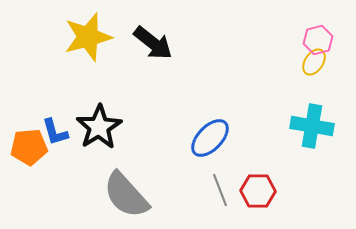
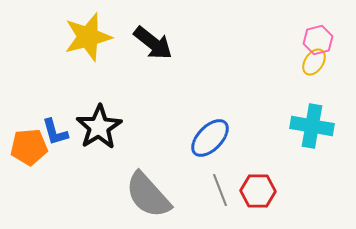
gray semicircle: moved 22 px right
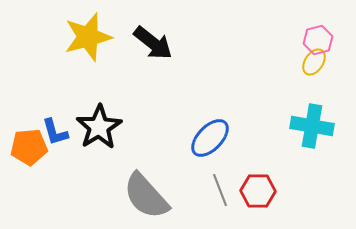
gray semicircle: moved 2 px left, 1 px down
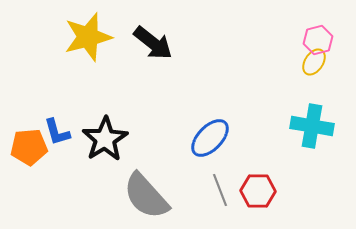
black star: moved 6 px right, 12 px down
blue L-shape: moved 2 px right
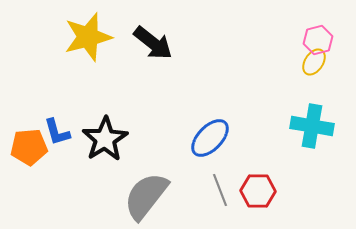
gray semicircle: rotated 80 degrees clockwise
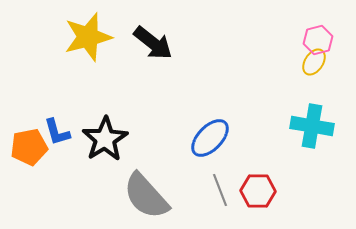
orange pentagon: rotated 6 degrees counterclockwise
gray semicircle: rotated 80 degrees counterclockwise
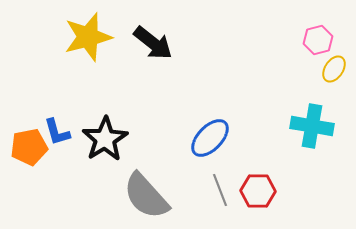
yellow ellipse: moved 20 px right, 7 px down
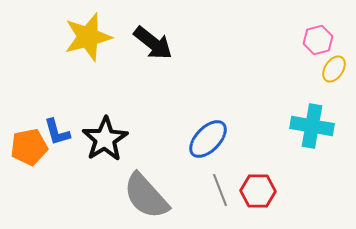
blue ellipse: moved 2 px left, 1 px down
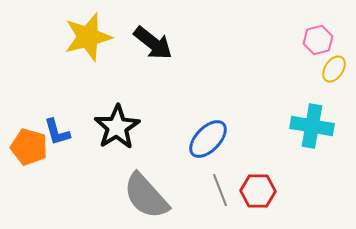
black star: moved 12 px right, 12 px up
orange pentagon: rotated 27 degrees clockwise
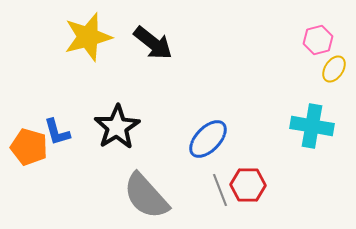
red hexagon: moved 10 px left, 6 px up
